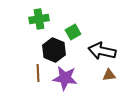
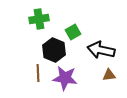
black arrow: moved 1 px left, 1 px up
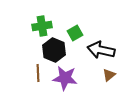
green cross: moved 3 px right, 7 px down
green square: moved 2 px right, 1 px down
brown triangle: rotated 32 degrees counterclockwise
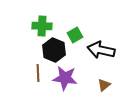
green cross: rotated 12 degrees clockwise
green square: moved 2 px down
brown triangle: moved 5 px left, 10 px down
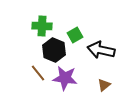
brown line: rotated 36 degrees counterclockwise
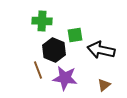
green cross: moved 5 px up
green square: rotated 21 degrees clockwise
brown line: moved 3 px up; rotated 18 degrees clockwise
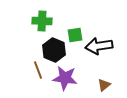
black arrow: moved 2 px left, 4 px up; rotated 20 degrees counterclockwise
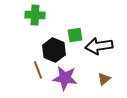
green cross: moved 7 px left, 6 px up
brown triangle: moved 6 px up
